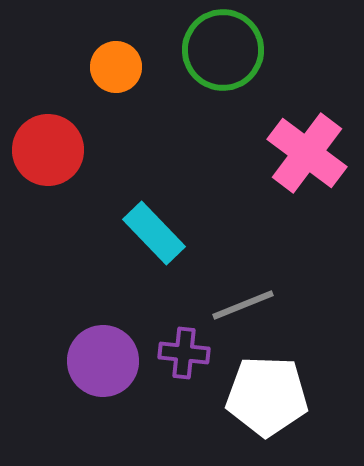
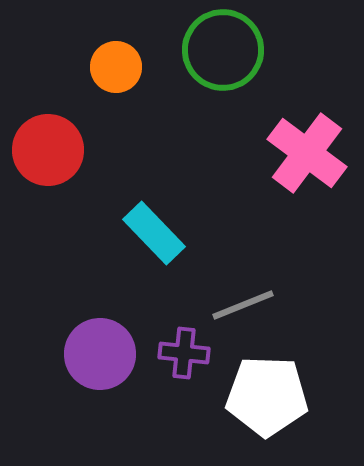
purple circle: moved 3 px left, 7 px up
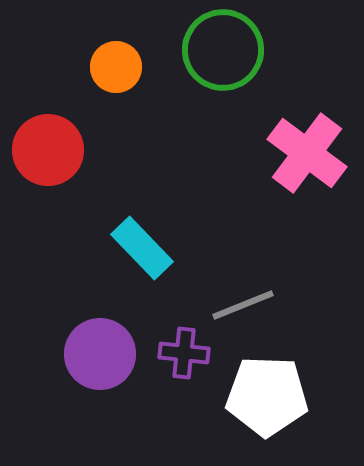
cyan rectangle: moved 12 px left, 15 px down
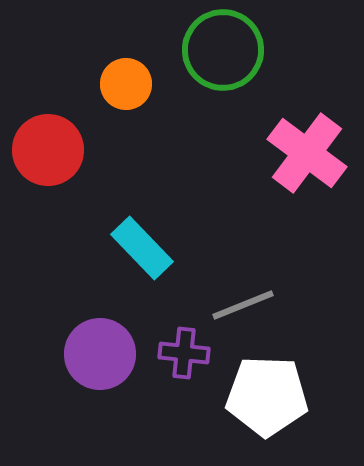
orange circle: moved 10 px right, 17 px down
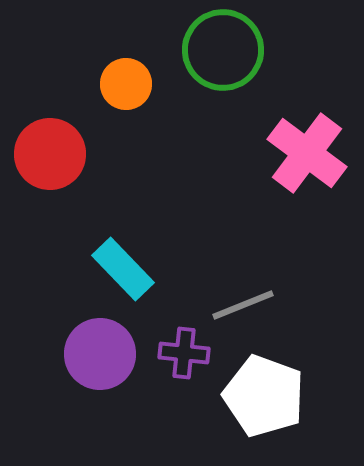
red circle: moved 2 px right, 4 px down
cyan rectangle: moved 19 px left, 21 px down
white pentagon: moved 3 px left; rotated 18 degrees clockwise
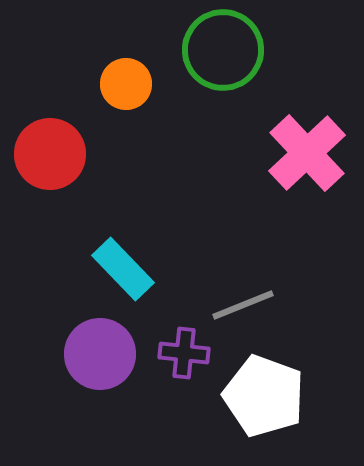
pink cross: rotated 10 degrees clockwise
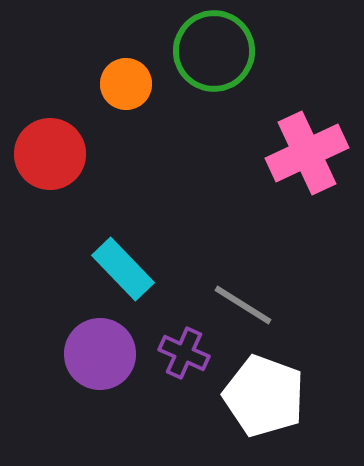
green circle: moved 9 px left, 1 px down
pink cross: rotated 18 degrees clockwise
gray line: rotated 54 degrees clockwise
purple cross: rotated 18 degrees clockwise
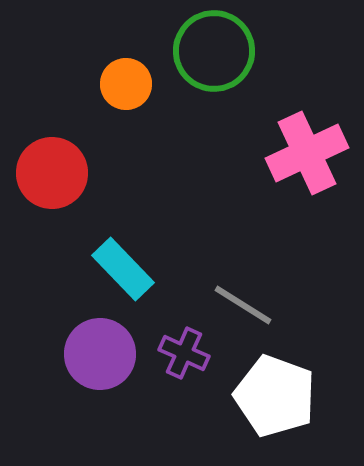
red circle: moved 2 px right, 19 px down
white pentagon: moved 11 px right
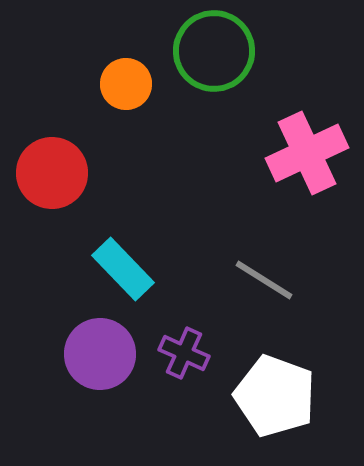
gray line: moved 21 px right, 25 px up
